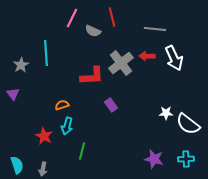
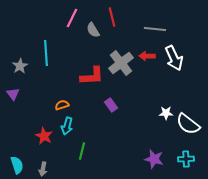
gray semicircle: moved 1 px up; rotated 35 degrees clockwise
gray star: moved 1 px left, 1 px down
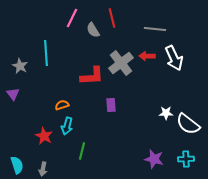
red line: moved 1 px down
gray star: rotated 14 degrees counterclockwise
purple rectangle: rotated 32 degrees clockwise
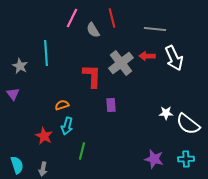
red L-shape: rotated 85 degrees counterclockwise
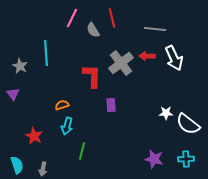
red star: moved 10 px left
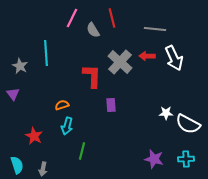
gray cross: moved 1 px left, 1 px up; rotated 10 degrees counterclockwise
white semicircle: rotated 10 degrees counterclockwise
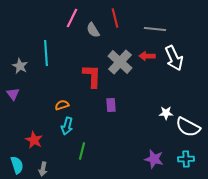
red line: moved 3 px right
white semicircle: moved 3 px down
red star: moved 4 px down
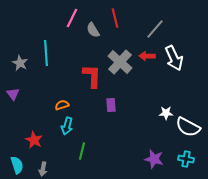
gray line: rotated 55 degrees counterclockwise
gray star: moved 3 px up
cyan cross: rotated 14 degrees clockwise
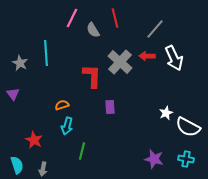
purple rectangle: moved 1 px left, 2 px down
white star: rotated 24 degrees counterclockwise
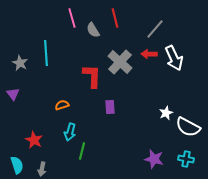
pink line: rotated 42 degrees counterclockwise
red arrow: moved 2 px right, 2 px up
cyan arrow: moved 3 px right, 6 px down
gray arrow: moved 1 px left
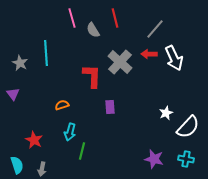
white semicircle: rotated 75 degrees counterclockwise
